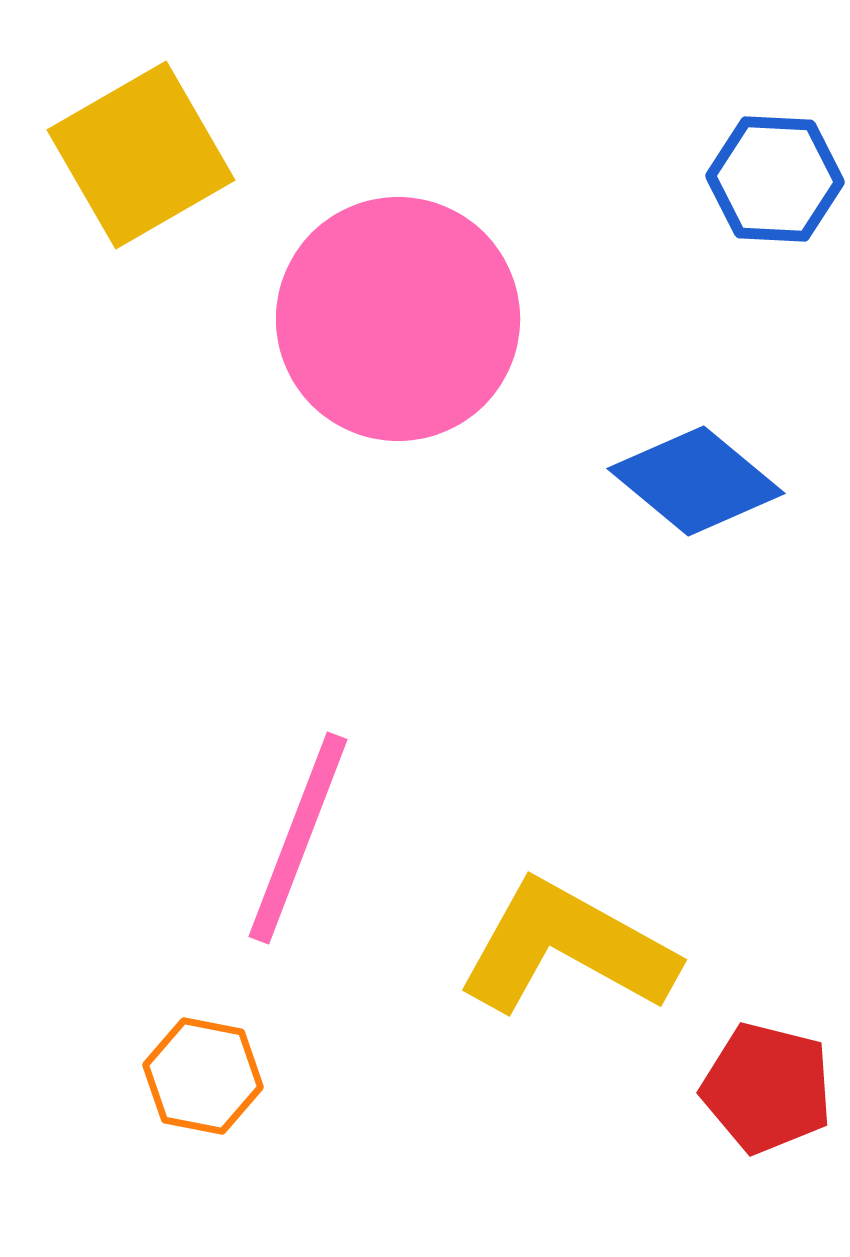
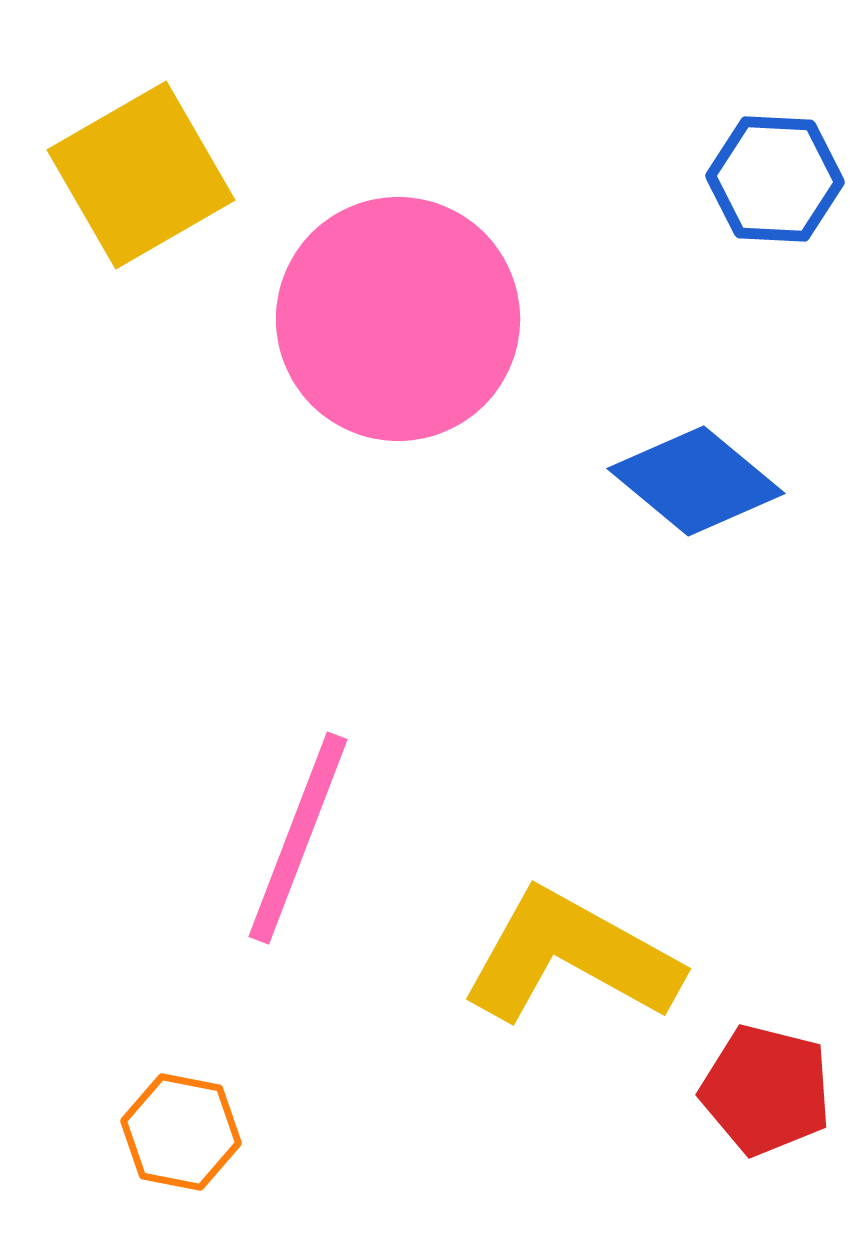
yellow square: moved 20 px down
yellow L-shape: moved 4 px right, 9 px down
orange hexagon: moved 22 px left, 56 px down
red pentagon: moved 1 px left, 2 px down
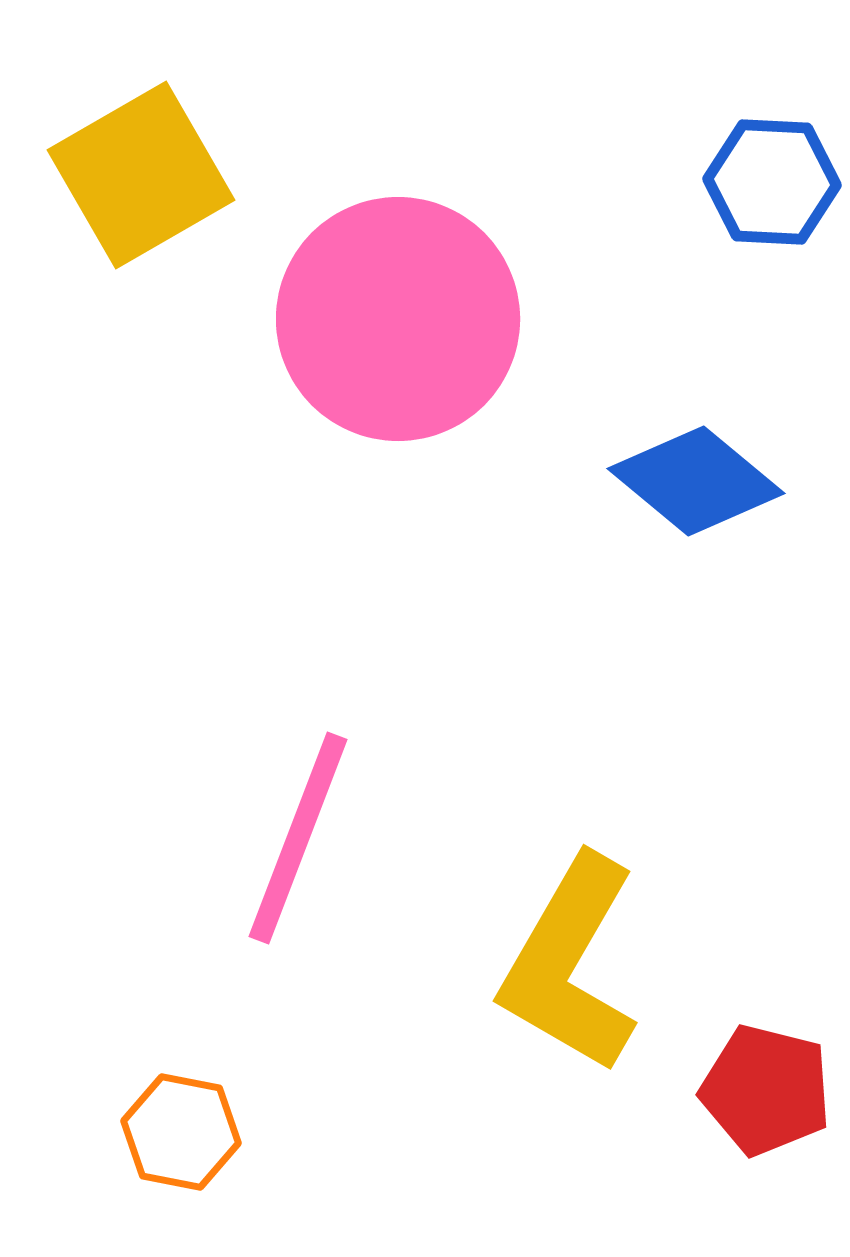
blue hexagon: moved 3 px left, 3 px down
yellow L-shape: moved 1 px left, 7 px down; rotated 89 degrees counterclockwise
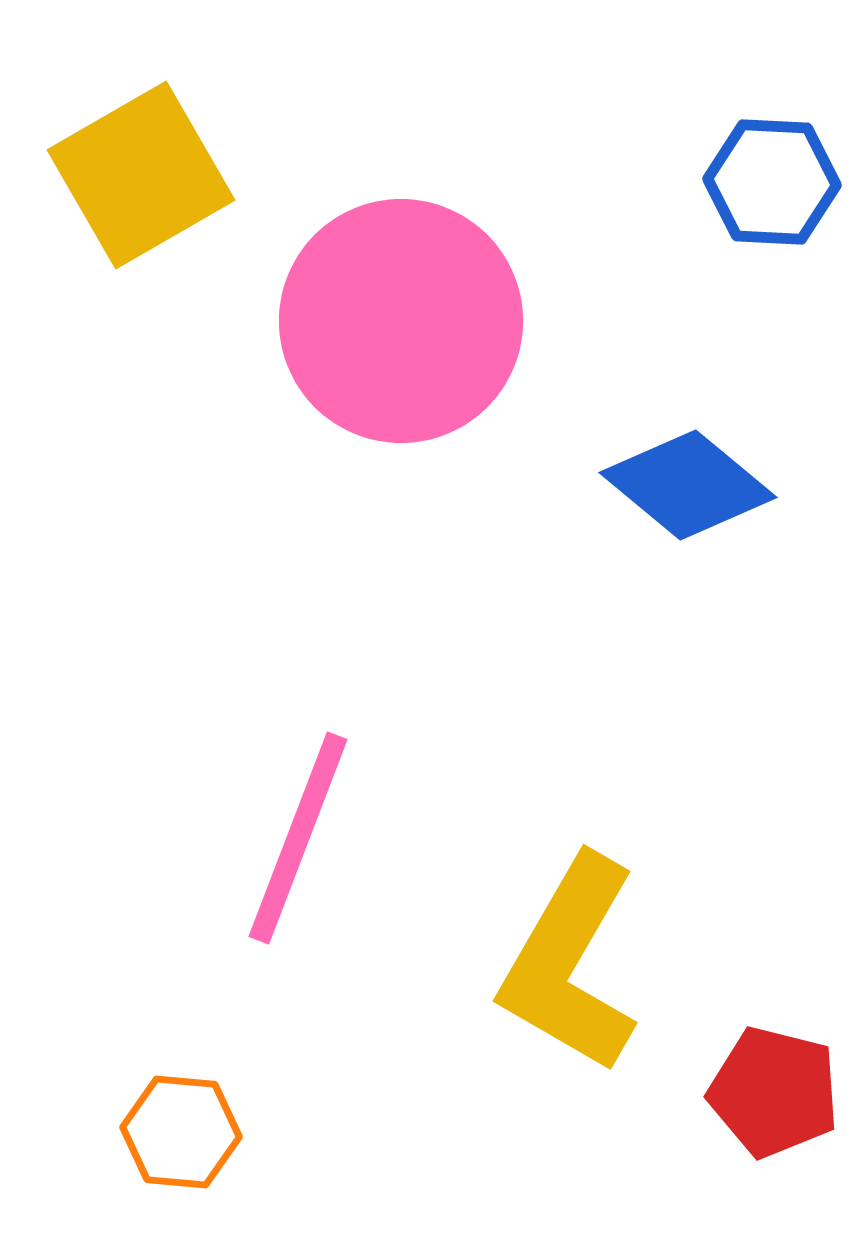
pink circle: moved 3 px right, 2 px down
blue diamond: moved 8 px left, 4 px down
red pentagon: moved 8 px right, 2 px down
orange hexagon: rotated 6 degrees counterclockwise
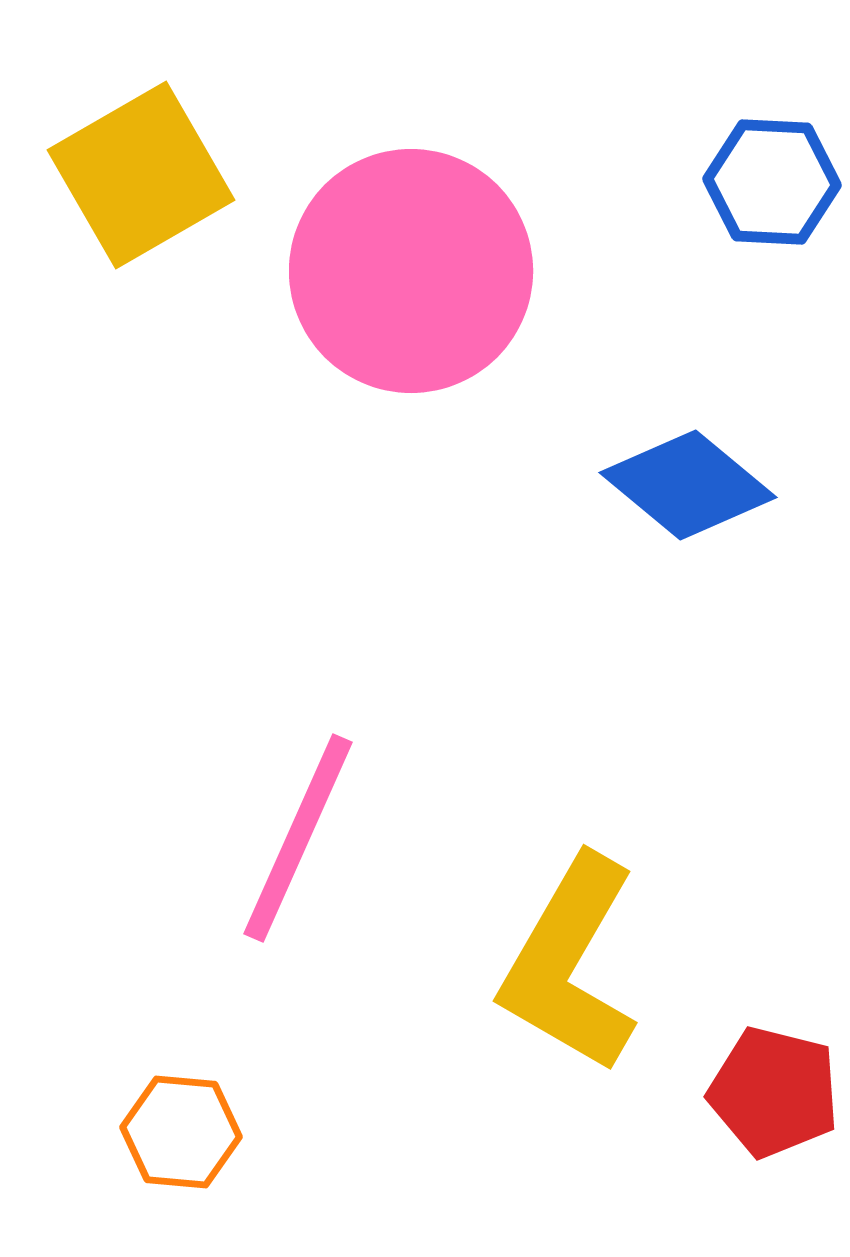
pink circle: moved 10 px right, 50 px up
pink line: rotated 3 degrees clockwise
